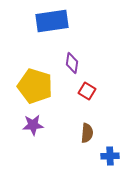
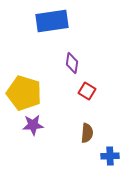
yellow pentagon: moved 11 px left, 7 px down
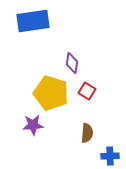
blue rectangle: moved 19 px left
yellow pentagon: moved 27 px right
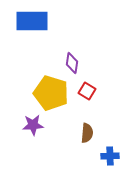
blue rectangle: moved 1 px left; rotated 8 degrees clockwise
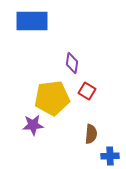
yellow pentagon: moved 1 px right, 5 px down; rotated 24 degrees counterclockwise
brown semicircle: moved 4 px right, 1 px down
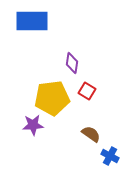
brown semicircle: rotated 60 degrees counterclockwise
blue cross: rotated 30 degrees clockwise
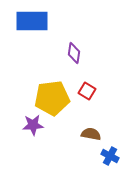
purple diamond: moved 2 px right, 10 px up
brown semicircle: rotated 24 degrees counterclockwise
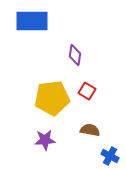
purple diamond: moved 1 px right, 2 px down
purple star: moved 12 px right, 15 px down
brown semicircle: moved 1 px left, 4 px up
